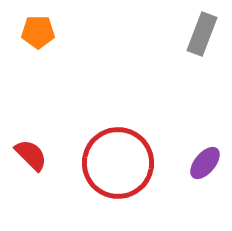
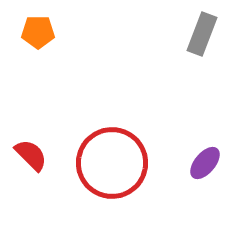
red circle: moved 6 px left
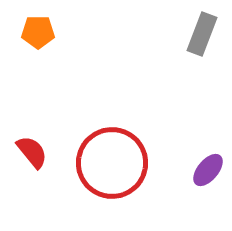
red semicircle: moved 1 px right, 3 px up; rotated 6 degrees clockwise
purple ellipse: moved 3 px right, 7 px down
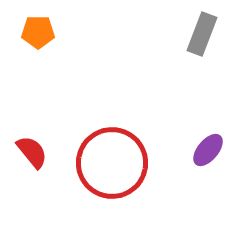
purple ellipse: moved 20 px up
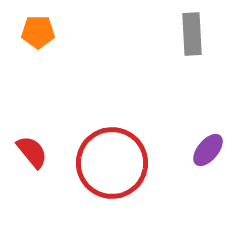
gray rectangle: moved 10 px left; rotated 24 degrees counterclockwise
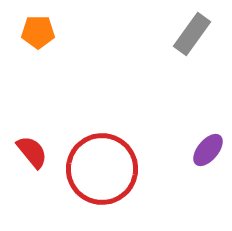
gray rectangle: rotated 39 degrees clockwise
red circle: moved 10 px left, 6 px down
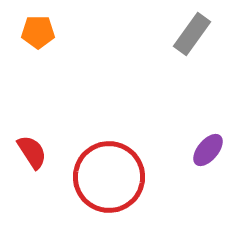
red semicircle: rotated 6 degrees clockwise
red circle: moved 7 px right, 8 px down
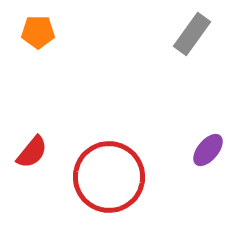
red semicircle: rotated 72 degrees clockwise
